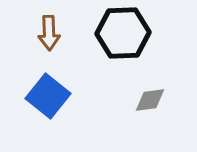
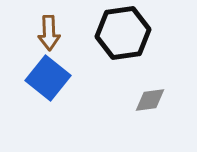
black hexagon: rotated 6 degrees counterclockwise
blue square: moved 18 px up
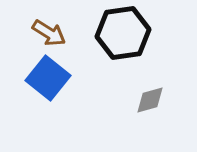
brown arrow: rotated 56 degrees counterclockwise
gray diamond: rotated 8 degrees counterclockwise
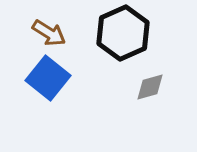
black hexagon: rotated 16 degrees counterclockwise
gray diamond: moved 13 px up
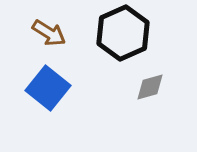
blue square: moved 10 px down
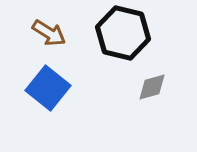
black hexagon: rotated 22 degrees counterclockwise
gray diamond: moved 2 px right
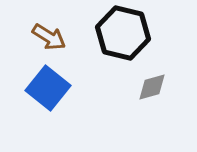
brown arrow: moved 4 px down
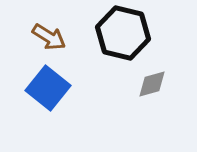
gray diamond: moved 3 px up
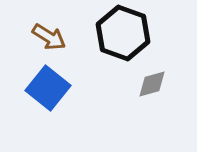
black hexagon: rotated 6 degrees clockwise
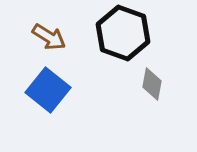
gray diamond: rotated 64 degrees counterclockwise
blue square: moved 2 px down
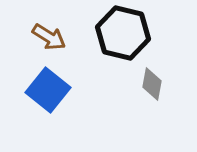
black hexagon: rotated 6 degrees counterclockwise
